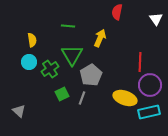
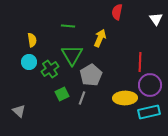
yellow ellipse: rotated 20 degrees counterclockwise
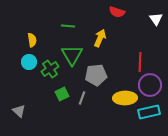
red semicircle: rotated 84 degrees counterclockwise
gray pentagon: moved 5 px right; rotated 25 degrees clockwise
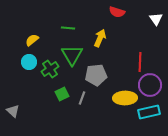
green line: moved 2 px down
yellow semicircle: rotated 120 degrees counterclockwise
gray triangle: moved 6 px left
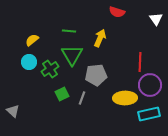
green line: moved 1 px right, 3 px down
cyan rectangle: moved 2 px down
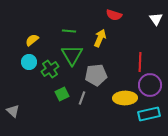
red semicircle: moved 3 px left, 3 px down
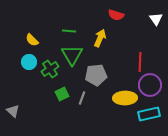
red semicircle: moved 2 px right
yellow semicircle: rotated 96 degrees counterclockwise
